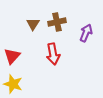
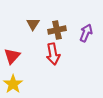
brown cross: moved 8 px down
yellow star: rotated 18 degrees clockwise
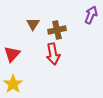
purple arrow: moved 5 px right, 18 px up
red triangle: moved 2 px up
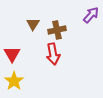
purple arrow: rotated 18 degrees clockwise
red triangle: rotated 12 degrees counterclockwise
yellow star: moved 1 px right, 3 px up
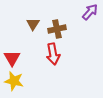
purple arrow: moved 1 px left, 3 px up
brown cross: moved 1 px up
red triangle: moved 4 px down
yellow star: rotated 24 degrees counterclockwise
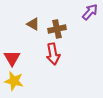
brown triangle: rotated 32 degrees counterclockwise
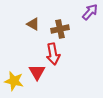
brown cross: moved 3 px right
red triangle: moved 25 px right, 14 px down
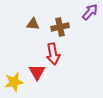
brown triangle: rotated 24 degrees counterclockwise
brown cross: moved 2 px up
yellow star: moved 1 px down; rotated 24 degrees counterclockwise
